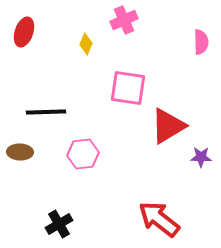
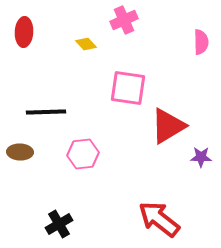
red ellipse: rotated 16 degrees counterclockwise
yellow diamond: rotated 65 degrees counterclockwise
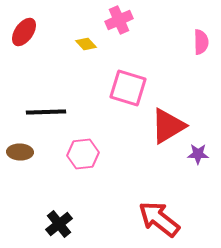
pink cross: moved 5 px left
red ellipse: rotated 32 degrees clockwise
pink square: rotated 9 degrees clockwise
purple star: moved 3 px left, 3 px up
black cross: rotated 8 degrees counterclockwise
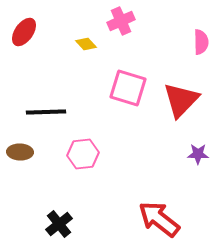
pink cross: moved 2 px right, 1 px down
red triangle: moved 13 px right, 26 px up; rotated 15 degrees counterclockwise
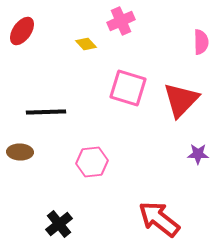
red ellipse: moved 2 px left, 1 px up
pink hexagon: moved 9 px right, 8 px down
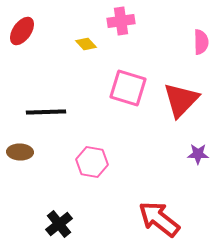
pink cross: rotated 16 degrees clockwise
pink hexagon: rotated 16 degrees clockwise
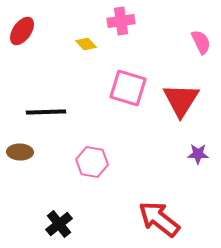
pink semicircle: rotated 25 degrees counterclockwise
red triangle: rotated 12 degrees counterclockwise
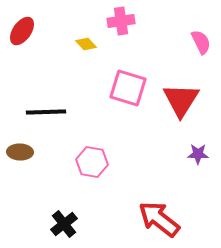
black cross: moved 5 px right
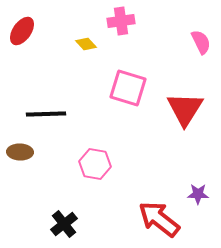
red triangle: moved 4 px right, 9 px down
black line: moved 2 px down
purple star: moved 40 px down
pink hexagon: moved 3 px right, 2 px down
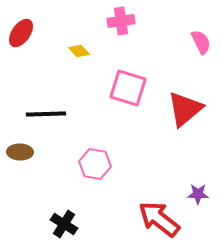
red ellipse: moved 1 px left, 2 px down
yellow diamond: moved 7 px left, 7 px down
red triangle: rotated 18 degrees clockwise
black cross: rotated 20 degrees counterclockwise
